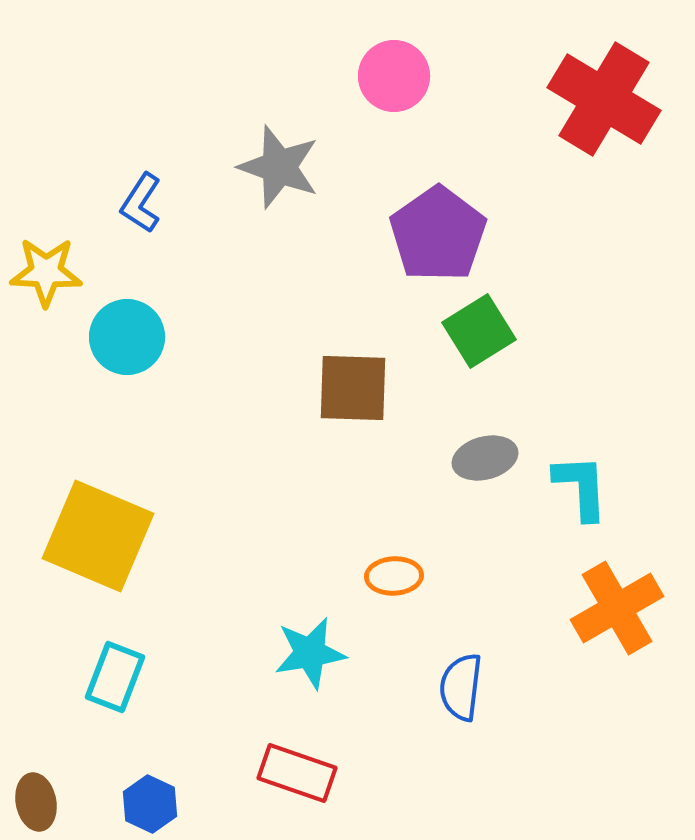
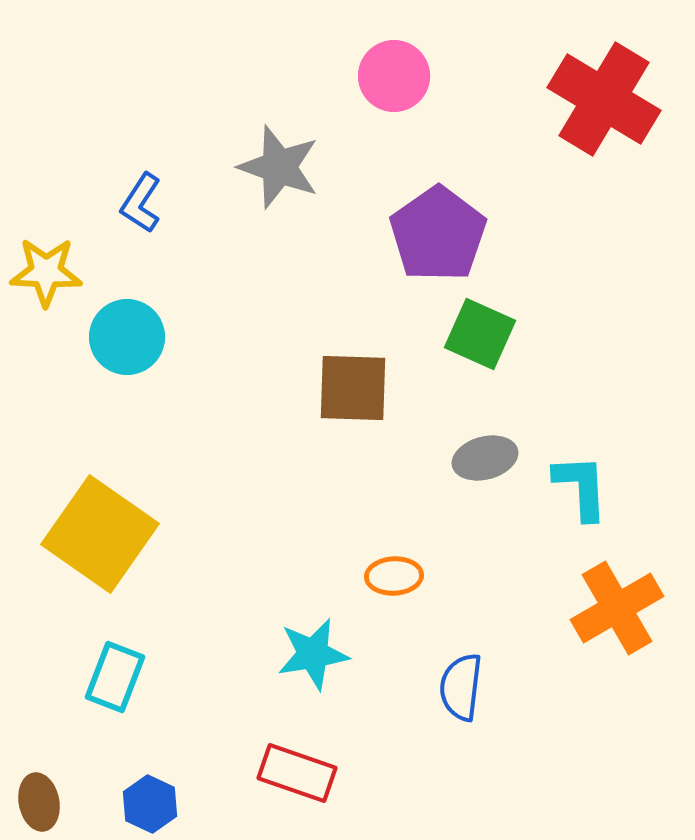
green square: moved 1 px right, 3 px down; rotated 34 degrees counterclockwise
yellow square: moved 2 px right, 2 px up; rotated 12 degrees clockwise
cyan star: moved 3 px right, 1 px down
brown ellipse: moved 3 px right
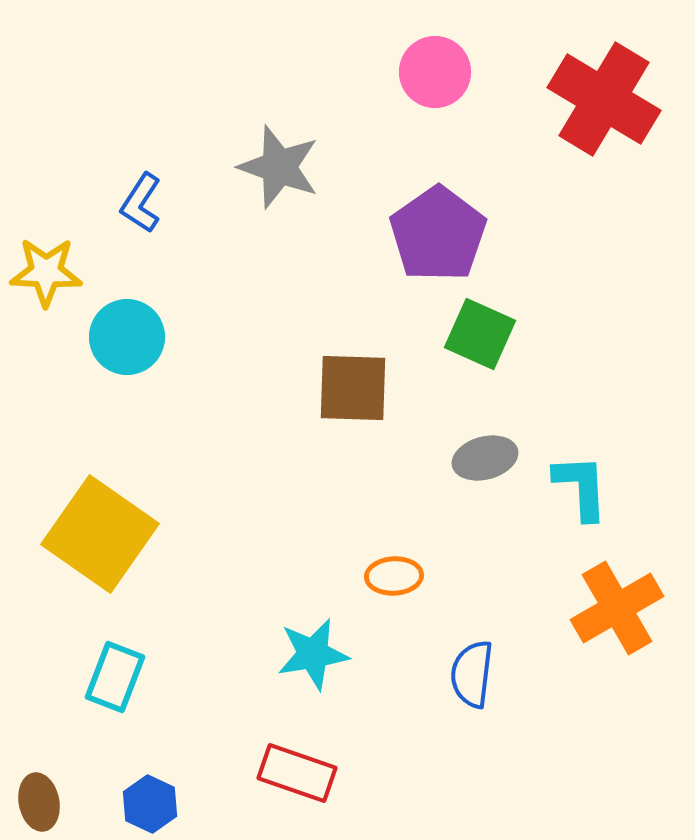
pink circle: moved 41 px right, 4 px up
blue semicircle: moved 11 px right, 13 px up
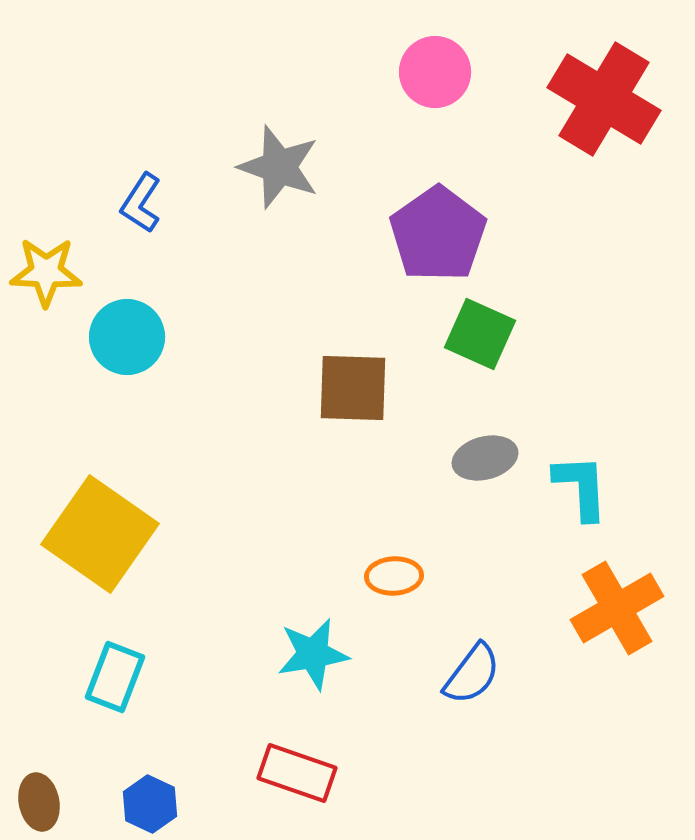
blue semicircle: rotated 150 degrees counterclockwise
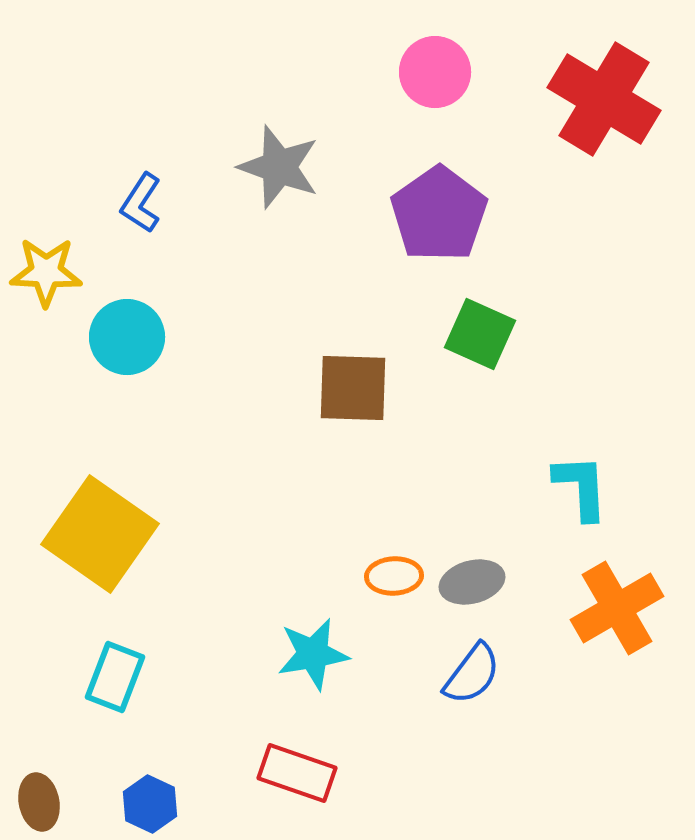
purple pentagon: moved 1 px right, 20 px up
gray ellipse: moved 13 px left, 124 px down
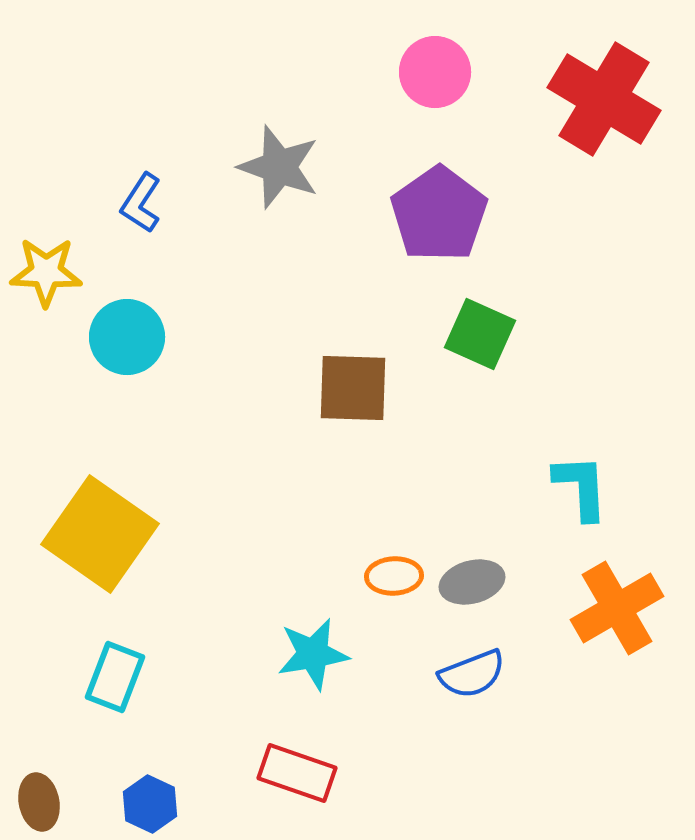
blue semicircle: rotated 32 degrees clockwise
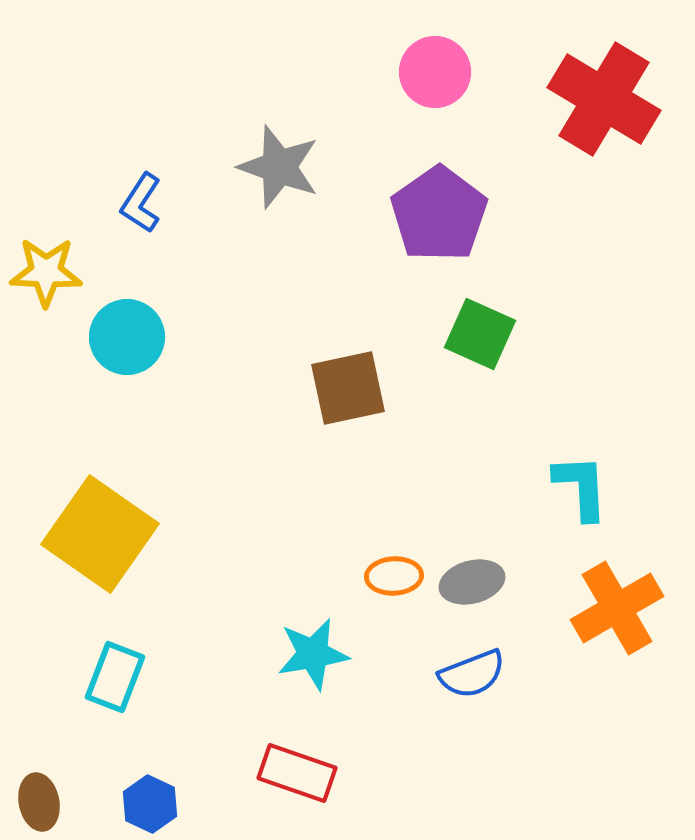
brown square: moved 5 px left; rotated 14 degrees counterclockwise
